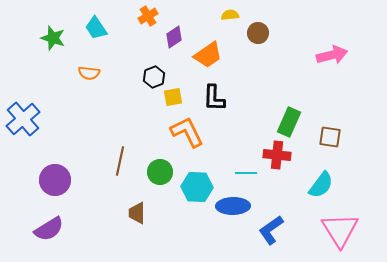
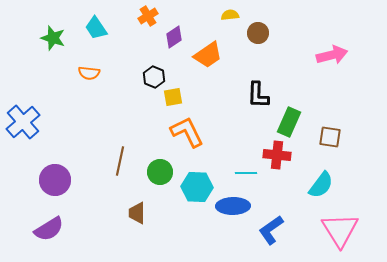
black hexagon: rotated 15 degrees counterclockwise
black L-shape: moved 44 px right, 3 px up
blue cross: moved 3 px down
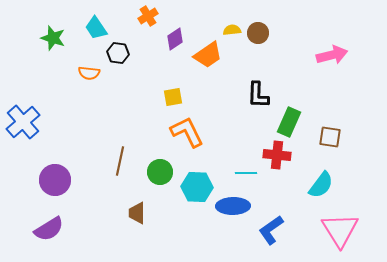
yellow semicircle: moved 2 px right, 15 px down
purple diamond: moved 1 px right, 2 px down
black hexagon: moved 36 px left, 24 px up; rotated 15 degrees counterclockwise
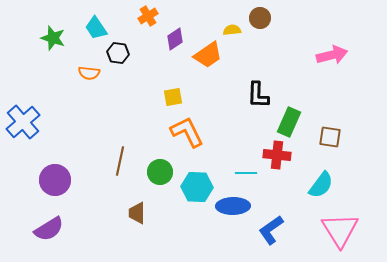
brown circle: moved 2 px right, 15 px up
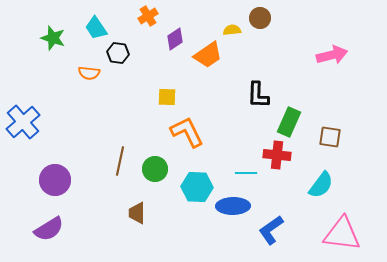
yellow square: moved 6 px left; rotated 12 degrees clockwise
green circle: moved 5 px left, 3 px up
pink triangle: moved 2 px right, 4 px down; rotated 51 degrees counterclockwise
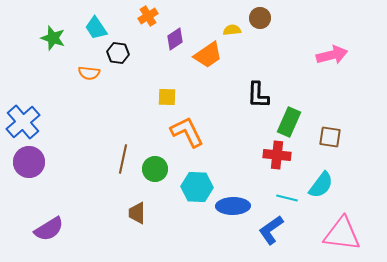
brown line: moved 3 px right, 2 px up
cyan line: moved 41 px right, 25 px down; rotated 15 degrees clockwise
purple circle: moved 26 px left, 18 px up
